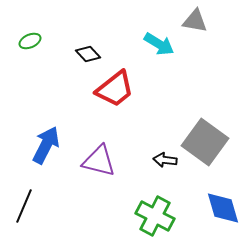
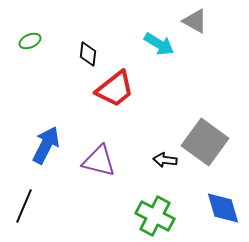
gray triangle: rotated 20 degrees clockwise
black diamond: rotated 50 degrees clockwise
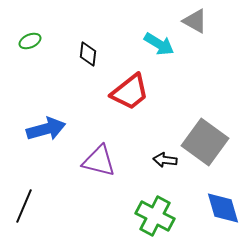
red trapezoid: moved 15 px right, 3 px down
blue arrow: moved 16 px up; rotated 48 degrees clockwise
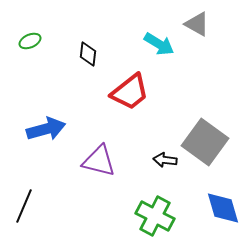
gray triangle: moved 2 px right, 3 px down
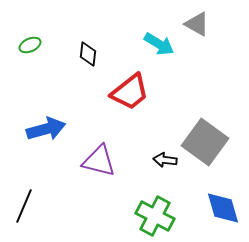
green ellipse: moved 4 px down
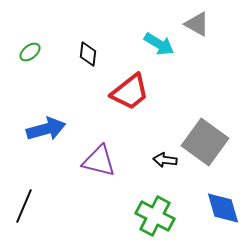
green ellipse: moved 7 px down; rotated 15 degrees counterclockwise
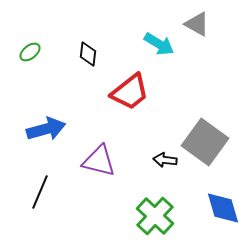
black line: moved 16 px right, 14 px up
green cross: rotated 15 degrees clockwise
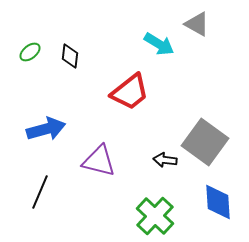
black diamond: moved 18 px left, 2 px down
blue diamond: moved 5 px left, 6 px up; rotated 12 degrees clockwise
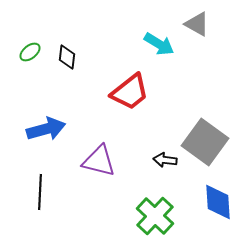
black diamond: moved 3 px left, 1 px down
black line: rotated 20 degrees counterclockwise
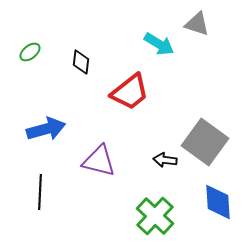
gray triangle: rotated 12 degrees counterclockwise
black diamond: moved 14 px right, 5 px down
